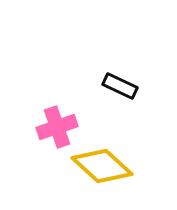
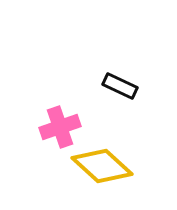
pink cross: moved 3 px right
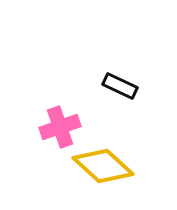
yellow diamond: moved 1 px right
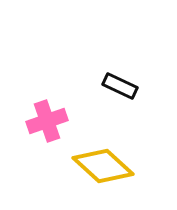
pink cross: moved 13 px left, 6 px up
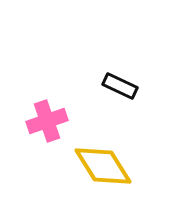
yellow diamond: rotated 16 degrees clockwise
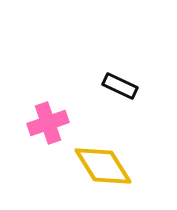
pink cross: moved 1 px right, 2 px down
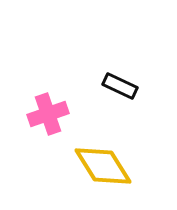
pink cross: moved 9 px up
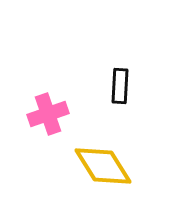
black rectangle: rotated 68 degrees clockwise
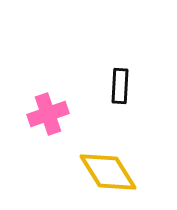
yellow diamond: moved 5 px right, 6 px down
